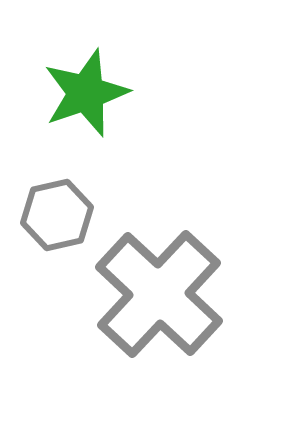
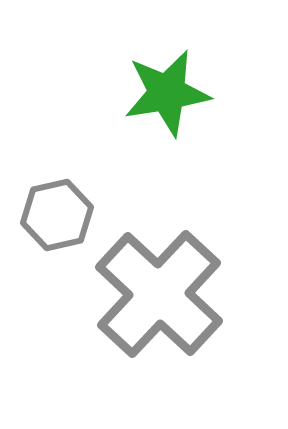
green star: moved 81 px right; rotated 10 degrees clockwise
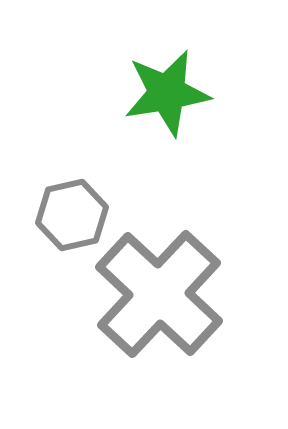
gray hexagon: moved 15 px right
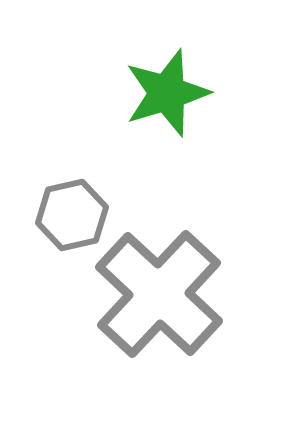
green star: rotated 8 degrees counterclockwise
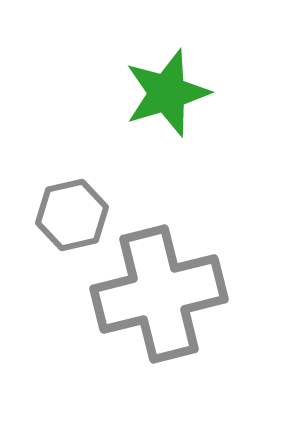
gray cross: rotated 33 degrees clockwise
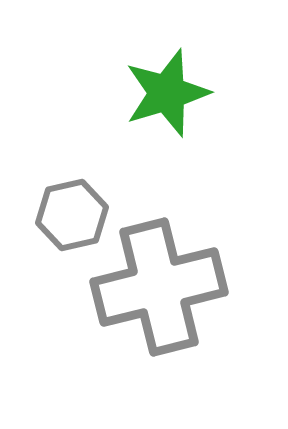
gray cross: moved 7 px up
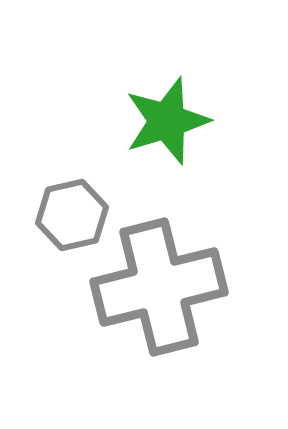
green star: moved 28 px down
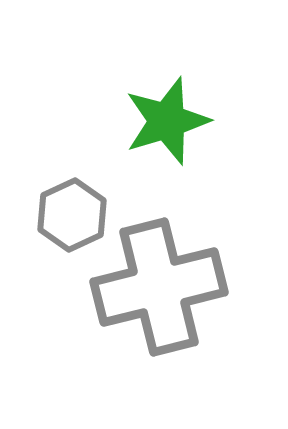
gray hexagon: rotated 12 degrees counterclockwise
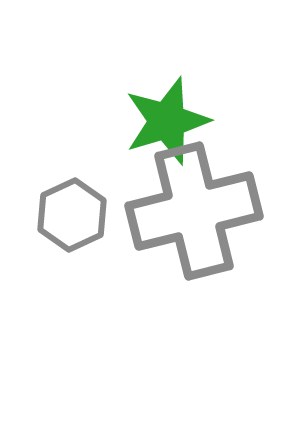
gray cross: moved 35 px right, 76 px up
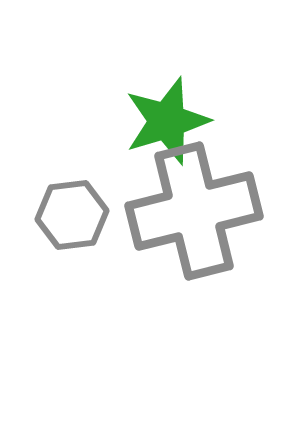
gray hexagon: rotated 18 degrees clockwise
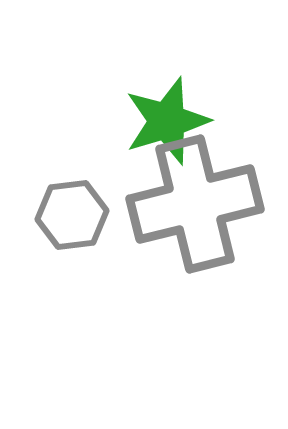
gray cross: moved 1 px right, 7 px up
